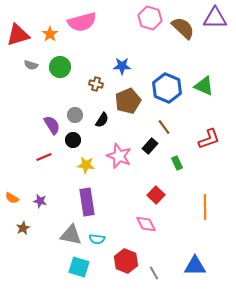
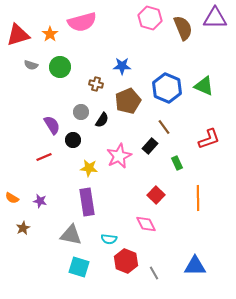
brown semicircle: rotated 25 degrees clockwise
gray circle: moved 6 px right, 3 px up
pink star: rotated 25 degrees clockwise
yellow star: moved 3 px right, 3 px down
orange line: moved 7 px left, 9 px up
cyan semicircle: moved 12 px right
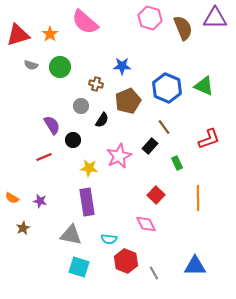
pink semicircle: moved 3 px right; rotated 56 degrees clockwise
gray circle: moved 6 px up
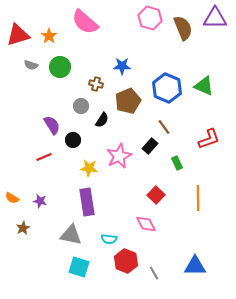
orange star: moved 1 px left, 2 px down
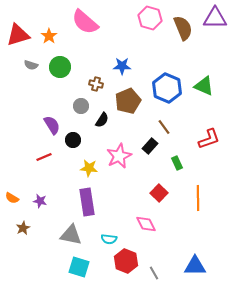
red square: moved 3 px right, 2 px up
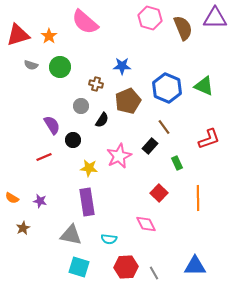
red hexagon: moved 6 px down; rotated 25 degrees counterclockwise
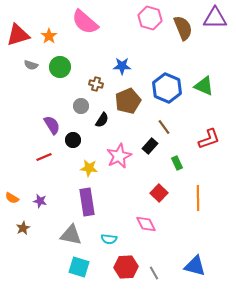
blue triangle: rotated 15 degrees clockwise
